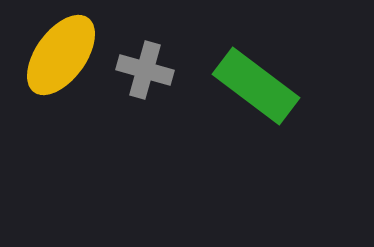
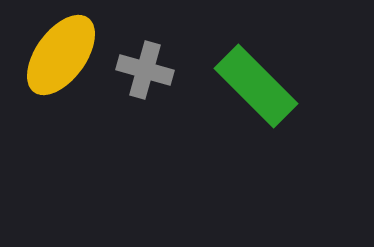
green rectangle: rotated 8 degrees clockwise
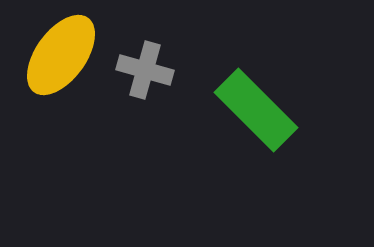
green rectangle: moved 24 px down
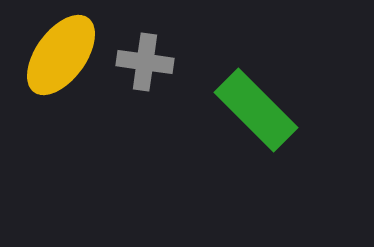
gray cross: moved 8 px up; rotated 8 degrees counterclockwise
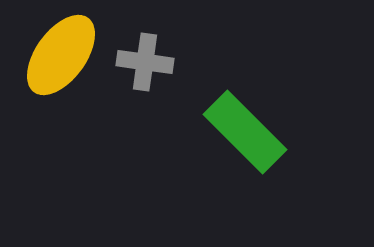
green rectangle: moved 11 px left, 22 px down
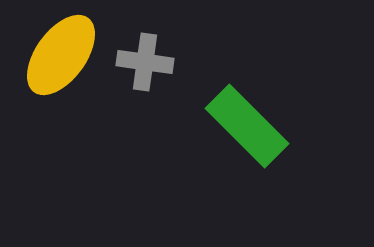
green rectangle: moved 2 px right, 6 px up
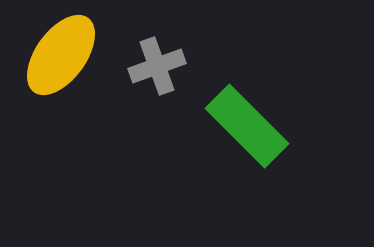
gray cross: moved 12 px right, 4 px down; rotated 28 degrees counterclockwise
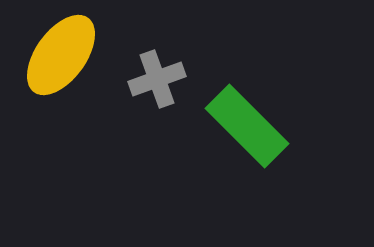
gray cross: moved 13 px down
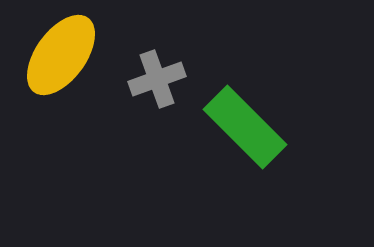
green rectangle: moved 2 px left, 1 px down
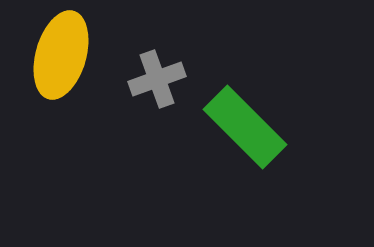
yellow ellipse: rotated 20 degrees counterclockwise
